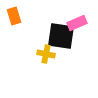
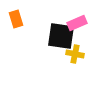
orange rectangle: moved 2 px right, 3 px down
yellow cross: moved 29 px right
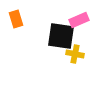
pink rectangle: moved 2 px right, 3 px up
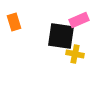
orange rectangle: moved 2 px left, 3 px down
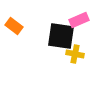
orange rectangle: moved 4 px down; rotated 36 degrees counterclockwise
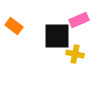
black square: moved 4 px left; rotated 8 degrees counterclockwise
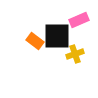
orange rectangle: moved 21 px right, 15 px down
yellow cross: rotated 30 degrees counterclockwise
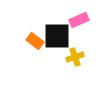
yellow cross: moved 3 px down
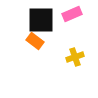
pink rectangle: moved 7 px left, 6 px up
black square: moved 16 px left, 16 px up
